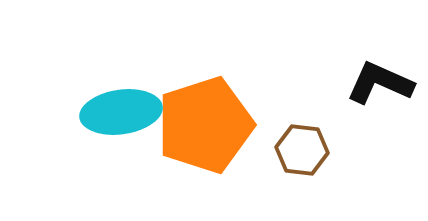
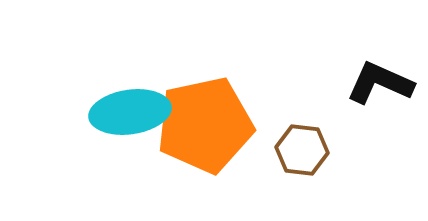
cyan ellipse: moved 9 px right
orange pentagon: rotated 6 degrees clockwise
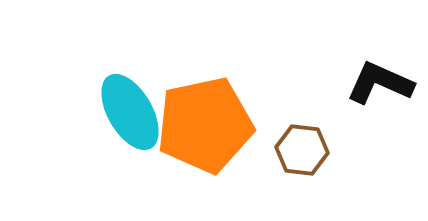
cyan ellipse: rotated 68 degrees clockwise
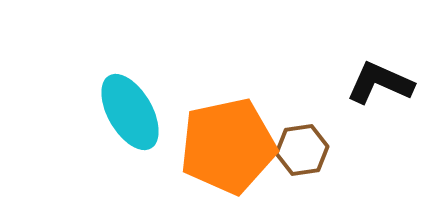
orange pentagon: moved 23 px right, 21 px down
brown hexagon: rotated 15 degrees counterclockwise
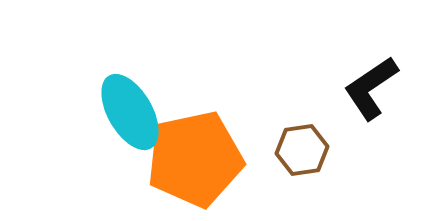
black L-shape: moved 9 px left, 5 px down; rotated 58 degrees counterclockwise
orange pentagon: moved 33 px left, 13 px down
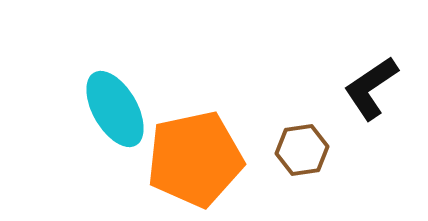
cyan ellipse: moved 15 px left, 3 px up
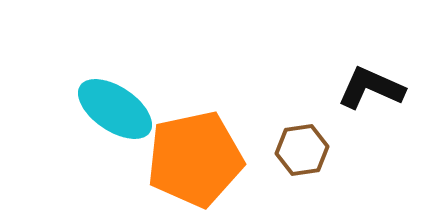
black L-shape: rotated 58 degrees clockwise
cyan ellipse: rotated 26 degrees counterclockwise
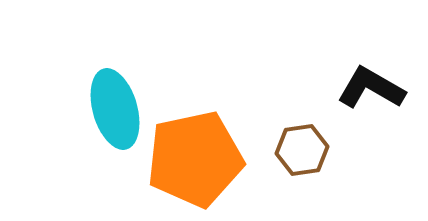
black L-shape: rotated 6 degrees clockwise
cyan ellipse: rotated 40 degrees clockwise
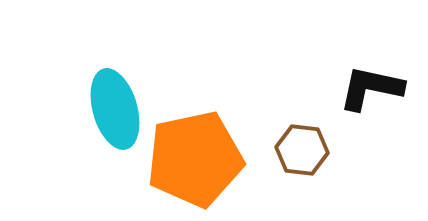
black L-shape: rotated 18 degrees counterclockwise
brown hexagon: rotated 15 degrees clockwise
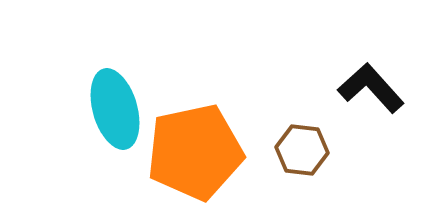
black L-shape: rotated 36 degrees clockwise
orange pentagon: moved 7 px up
